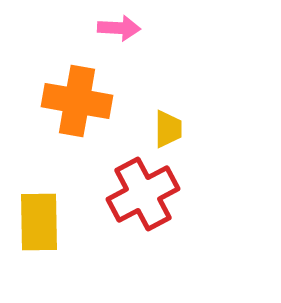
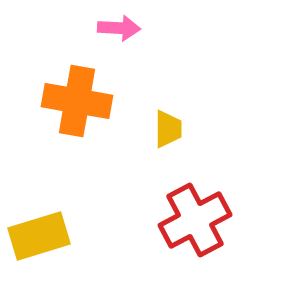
red cross: moved 52 px right, 26 px down
yellow rectangle: moved 14 px down; rotated 74 degrees clockwise
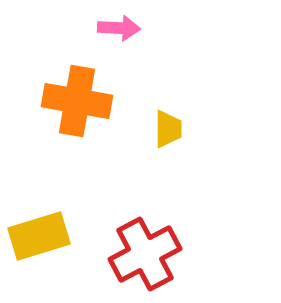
red cross: moved 50 px left, 34 px down
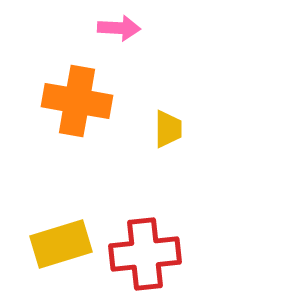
yellow rectangle: moved 22 px right, 8 px down
red cross: rotated 22 degrees clockwise
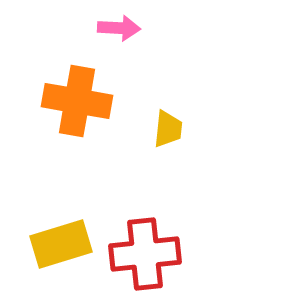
yellow trapezoid: rotated 6 degrees clockwise
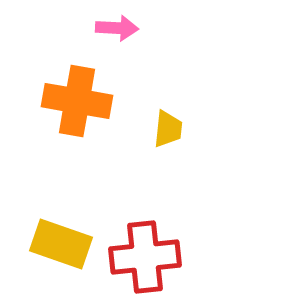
pink arrow: moved 2 px left
yellow rectangle: rotated 36 degrees clockwise
red cross: moved 3 px down
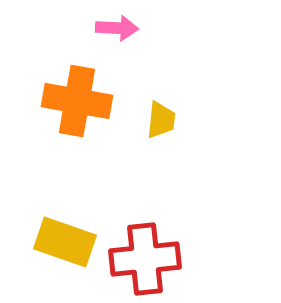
yellow trapezoid: moved 7 px left, 9 px up
yellow rectangle: moved 4 px right, 2 px up
red cross: moved 2 px down
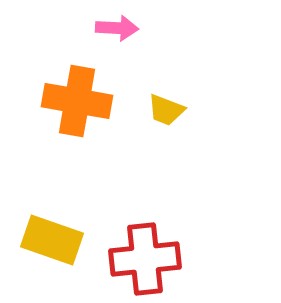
yellow trapezoid: moved 5 px right, 10 px up; rotated 105 degrees clockwise
yellow rectangle: moved 13 px left, 2 px up
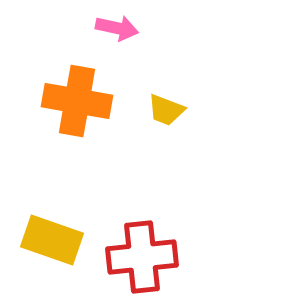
pink arrow: rotated 9 degrees clockwise
red cross: moved 3 px left, 2 px up
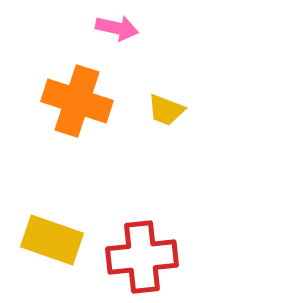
orange cross: rotated 8 degrees clockwise
